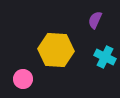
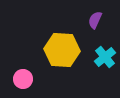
yellow hexagon: moved 6 px right
cyan cross: rotated 25 degrees clockwise
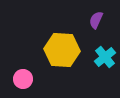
purple semicircle: moved 1 px right
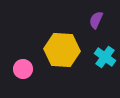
cyan cross: rotated 15 degrees counterclockwise
pink circle: moved 10 px up
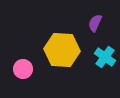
purple semicircle: moved 1 px left, 3 px down
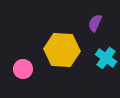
cyan cross: moved 1 px right, 1 px down
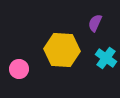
pink circle: moved 4 px left
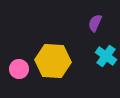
yellow hexagon: moved 9 px left, 11 px down
cyan cross: moved 2 px up
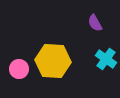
purple semicircle: rotated 54 degrees counterclockwise
cyan cross: moved 3 px down
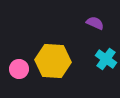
purple semicircle: rotated 144 degrees clockwise
